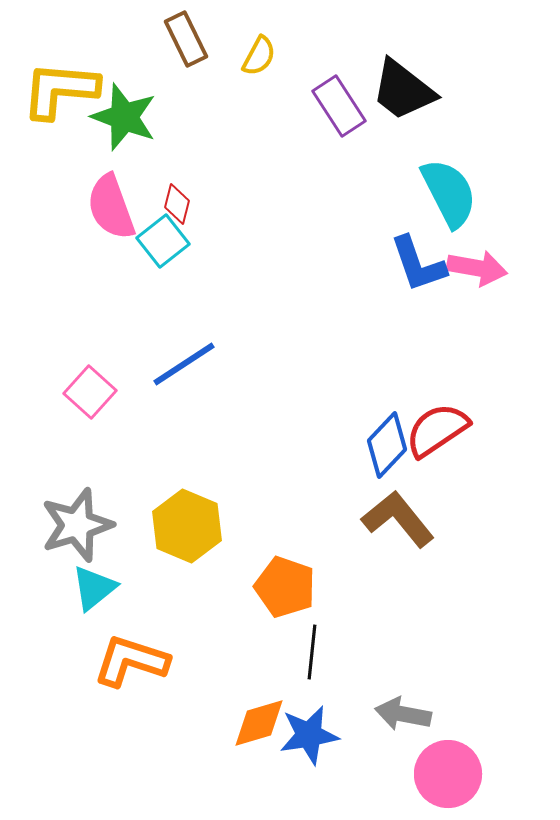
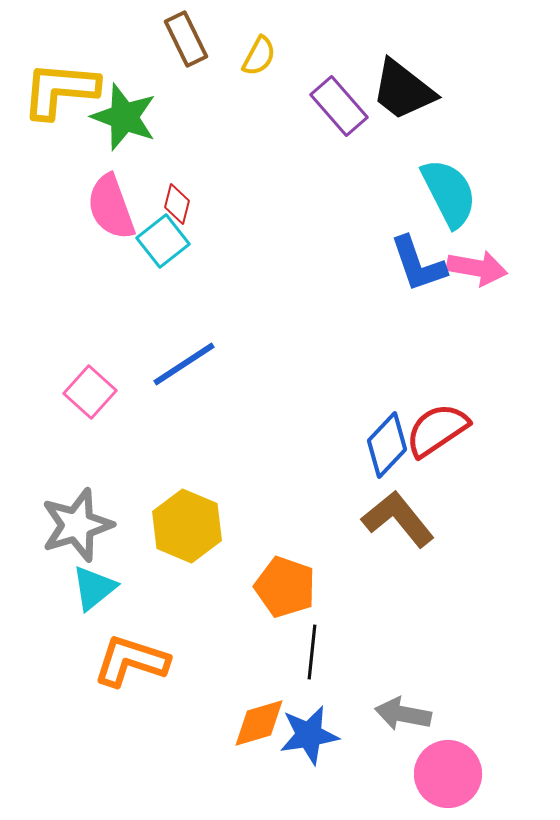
purple rectangle: rotated 8 degrees counterclockwise
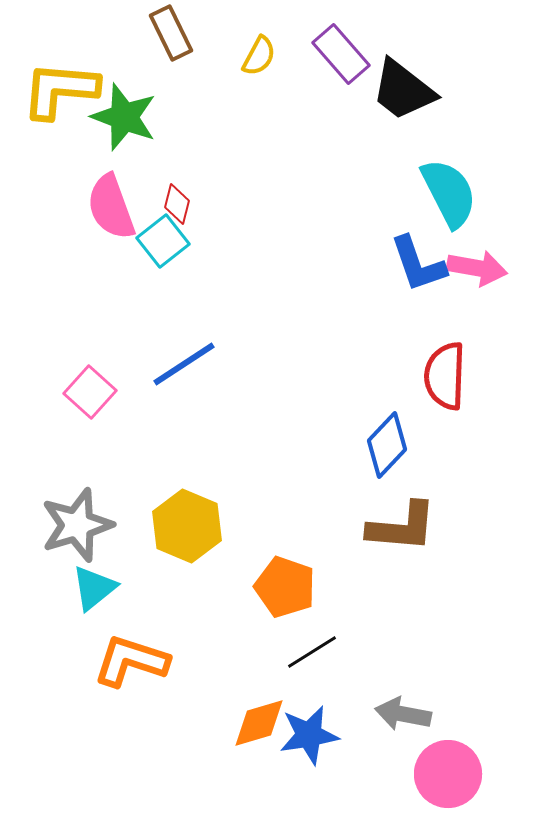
brown rectangle: moved 15 px left, 6 px up
purple rectangle: moved 2 px right, 52 px up
red semicircle: moved 8 px right, 54 px up; rotated 54 degrees counterclockwise
brown L-shape: moved 4 px right, 8 px down; rotated 134 degrees clockwise
black line: rotated 52 degrees clockwise
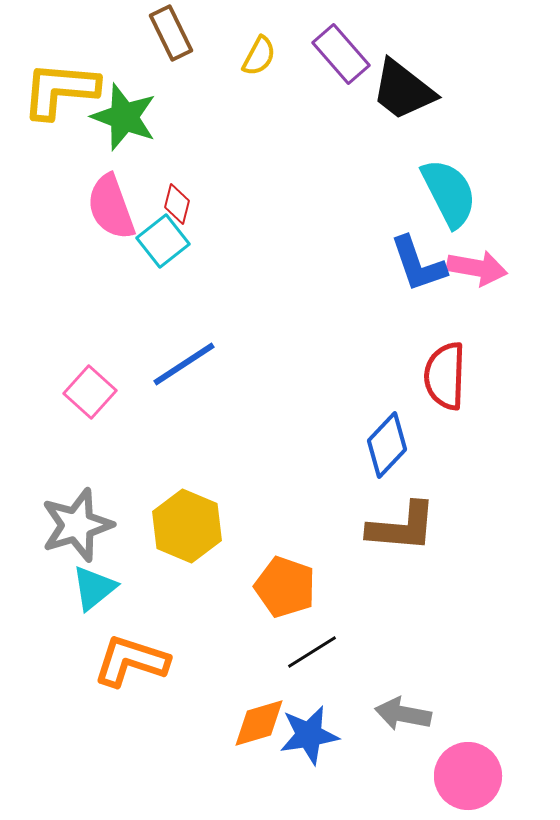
pink circle: moved 20 px right, 2 px down
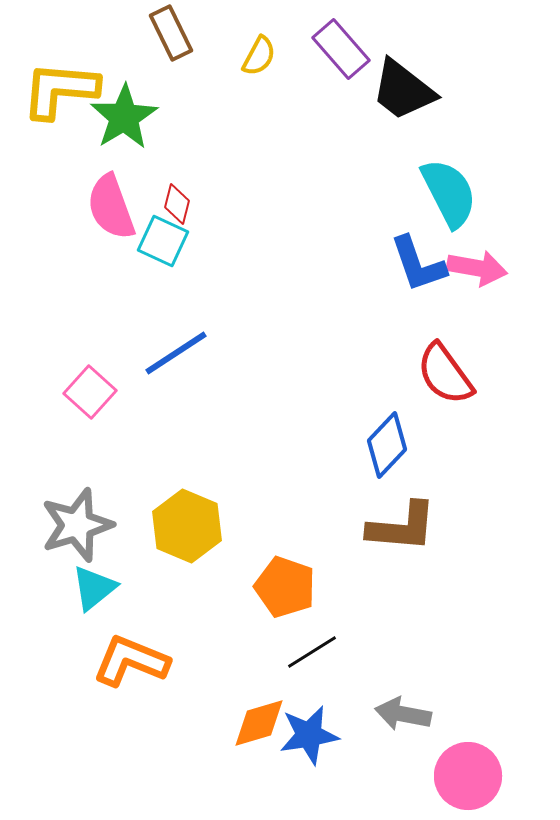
purple rectangle: moved 5 px up
green star: rotated 20 degrees clockwise
cyan square: rotated 27 degrees counterclockwise
blue line: moved 8 px left, 11 px up
red semicircle: moved 2 px up; rotated 38 degrees counterclockwise
orange L-shape: rotated 4 degrees clockwise
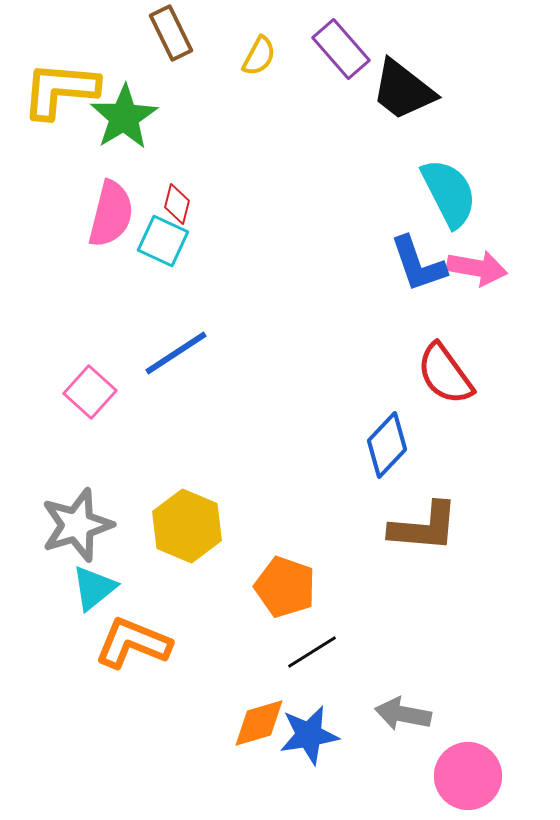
pink semicircle: moved 7 px down; rotated 146 degrees counterclockwise
brown L-shape: moved 22 px right
orange L-shape: moved 2 px right, 18 px up
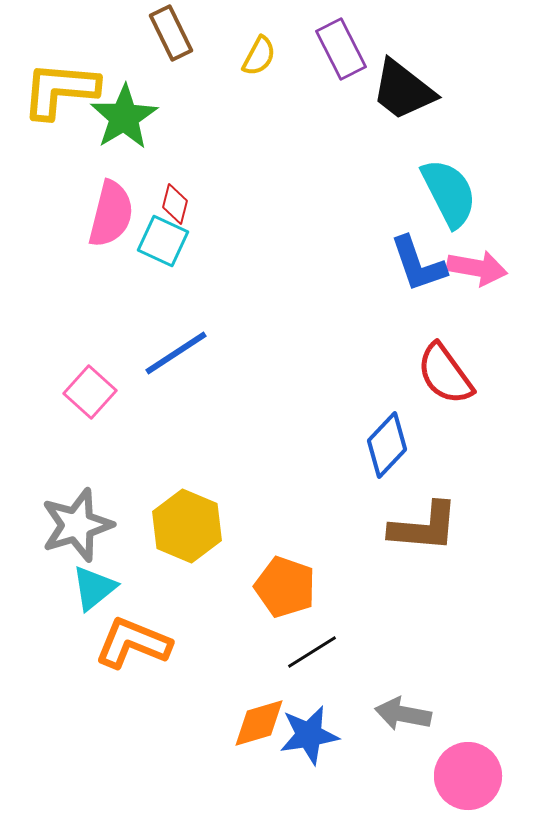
purple rectangle: rotated 14 degrees clockwise
red diamond: moved 2 px left
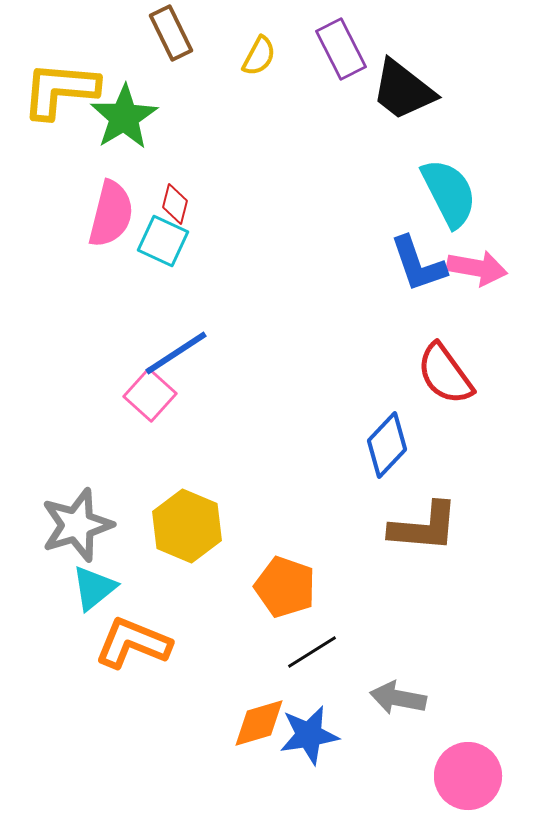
pink square: moved 60 px right, 3 px down
gray arrow: moved 5 px left, 16 px up
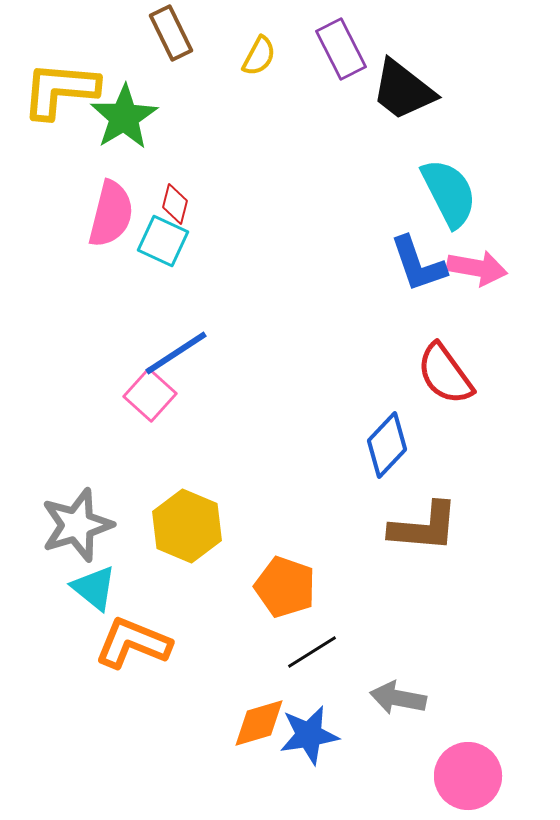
cyan triangle: rotated 42 degrees counterclockwise
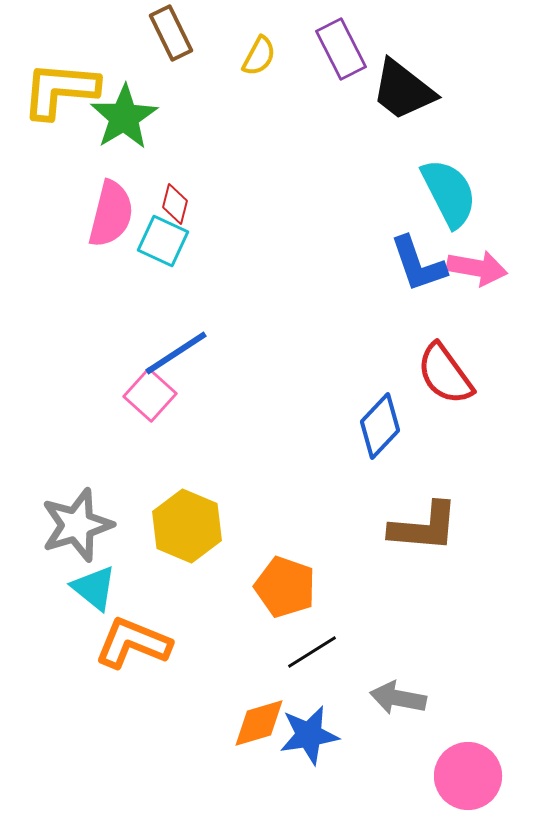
blue diamond: moved 7 px left, 19 px up
